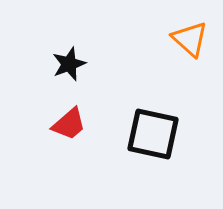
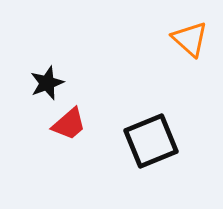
black star: moved 22 px left, 19 px down
black square: moved 2 px left, 7 px down; rotated 34 degrees counterclockwise
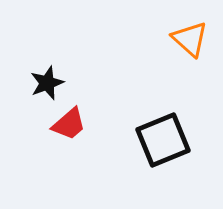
black square: moved 12 px right, 1 px up
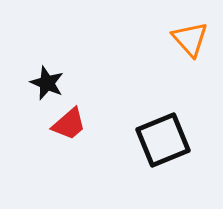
orange triangle: rotated 6 degrees clockwise
black star: rotated 28 degrees counterclockwise
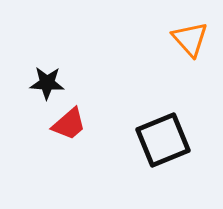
black star: rotated 20 degrees counterclockwise
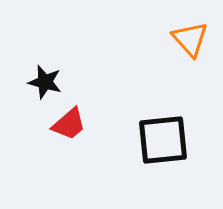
black star: moved 2 px left, 1 px up; rotated 12 degrees clockwise
black square: rotated 16 degrees clockwise
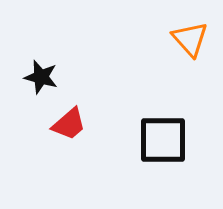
black star: moved 4 px left, 5 px up
black square: rotated 6 degrees clockwise
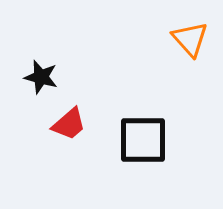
black square: moved 20 px left
